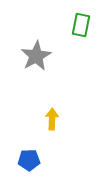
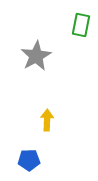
yellow arrow: moved 5 px left, 1 px down
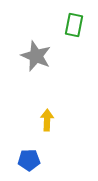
green rectangle: moved 7 px left
gray star: rotated 20 degrees counterclockwise
